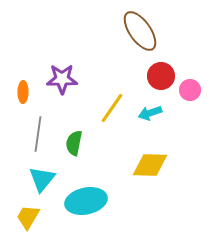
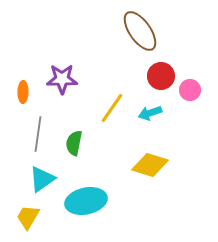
yellow diamond: rotated 15 degrees clockwise
cyan triangle: rotated 16 degrees clockwise
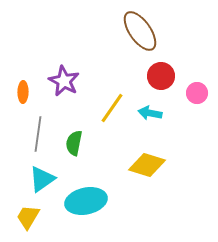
purple star: moved 2 px right, 2 px down; rotated 28 degrees clockwise
pink circle: moved 7 px right, 3 px down
cyan arrow: rotated 30 degrees clockwise
yellow diamond: moved 3 px left
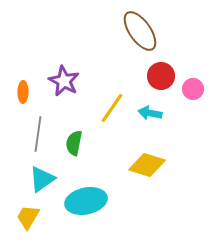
pink circle: moved 4 px left, 4 px up
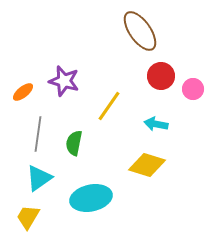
purple star: rotated 12 degrees counterclockwise
orange ellipse: rotated 50 degrees clockwise
yellow line: moved 3 px left, 2 px up
cyan arrow: moved 6 px right, 11 px down
cyan triangle: moved 3 px left, 1 px up
cyan ellipse: moved 5 px right, 3 px up
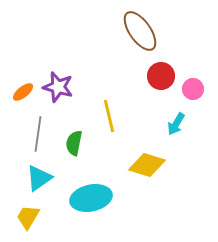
purple star: moved 6 px left, 6 px down
yellow line: moved 10 px down; rotated 48 degrees counterclockwise
cyan arrow: moved 20 px right; rotated 70 degrees counterclockwise
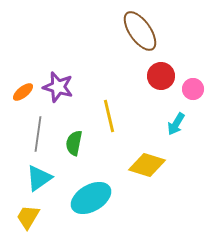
cyan ellipse: rotated 18 degrees counterclockwise
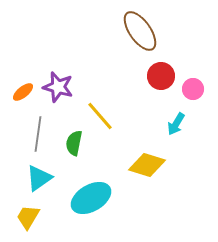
yellow line: moved 9 px left; rotated 28 degrees counterclockwise
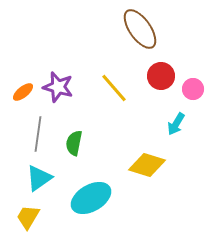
brown ellipse: moved 2 px up
yellow line: moved 14 px right, 28 px up
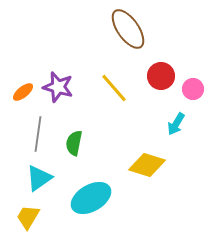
brown ellipse: moved 12 px left
